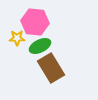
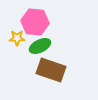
brown rectangle: moved 2 px down; rotated 40 degrees counterclockwise
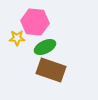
green ellipse: moved 5 px right, 1 px down
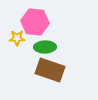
green ellipse: rotated 25 degrees clockwise
brown rectangle: moved 1 px left
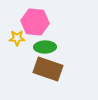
brown rectangle: moved 2 px left, 1 px up
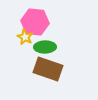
yellow star: moved 8 px right, 1 px up; rotated 28 degrees clockwise
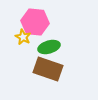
yellow star: moved 2 px left
green ellipse: moved 4 px right; rotated 15 degrees counterclockwise
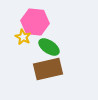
green ellipse: rotated 50 degrees clockwise
brown rectangle: rotated 32 degrees counterclockwise
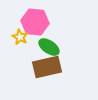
yellow star: moved 3 px left
brown rectangle: moved 1 px left, 2 px up
